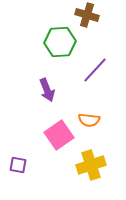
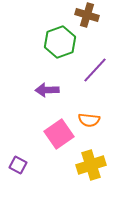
green hexagon: rotated 16 degrees counterclockwise
purple arrow: rotated 110 degrees clockwise
pink square: moved 1 px up
purple square: rotated 18 degrees clockwise
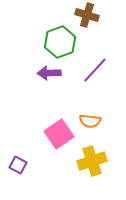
purple arrow: moved 2 px right, 17 px up
orange semicircle: moved 1 px right, 1 px down
yellow cross: moved 1 px right, 4 px up
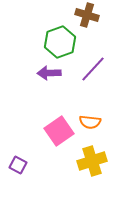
purple line: moved 2 px left, 1 px up
orange semicircle: moved 1 px down
pink square: moved 3 px up
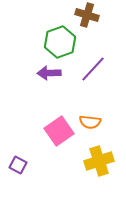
yellow cross: moved 7 px right
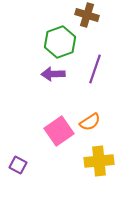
purple line: moved 2 px right; rotated 24 degrees counterclockwise
purple arrow: moved 4 px right, 1 px down
orange semicircle: rotated 40 degrees counterclockwise
yellow cross: rotated 12 degrees clockwise
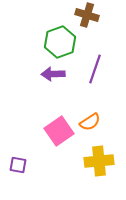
purple square: rotated 18 degrees counterclockwise
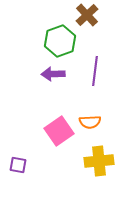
brown cross: rotated 30 degrees clockwise
green hexagon: moved 1 px up
purple line: moved 2 px down; rotated 12 degrees counterclockwise
orange semicircle: rotated 30 degrees clockwise
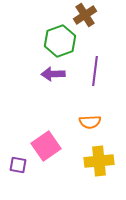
brown cross: moved 2 px left; rotated 10 degrees clockwise
pink square: moved 13 px left, 15 px down
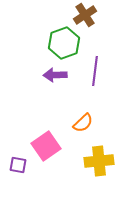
green hexagon: moved 4 px right, 2 px down
purple arrow: moved 2 px right, 1 px down
orange semicircle: moved 7 px left, 1 px down; rotated 40 degrees counterclockwise
